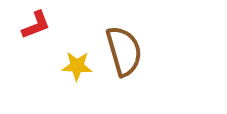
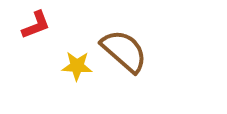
brown semicircle: rotated 33 degrees counterclockwise
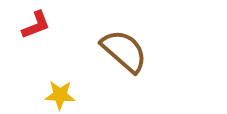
yellow star: moved 17 px left, 29 px down
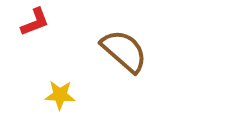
red L-shape: moved 1 px left, 3 px up
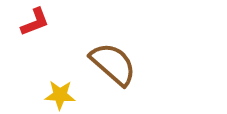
brown semicircle: moved 11 px left, 13 px down
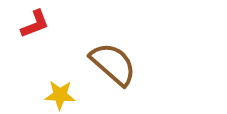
red L-shape: moved 2 px down
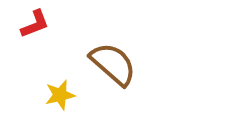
yellow star: rotated 16 degrees counterclockwise
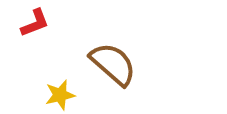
red L-shape: moved 1 px up
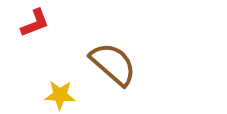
yellow star: rotated 16 degrees clockwise
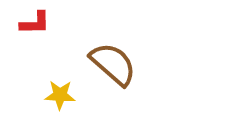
red L-shape: rotated 20 degrees clockwise
